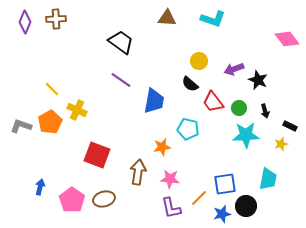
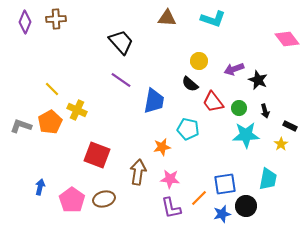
black trapezoid: rotated 12 degrees clockwise
yellow star: rotated 16 degrees counterclockwise
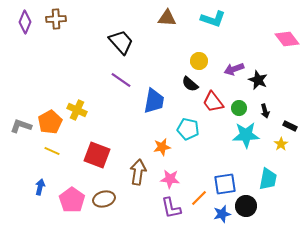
yellow line: moved 62 px down; rotated 21 degrees counterclockwise
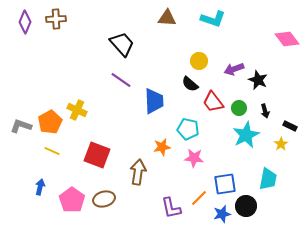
black trapezoid: moved 1 px right, 2 px down
blue trapezoid: rotated 12 degrees counterclockwise
cyan star: rotated 24 degrees counterclockwise
pink star: moved 24 px right, 21 px up
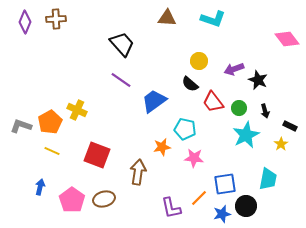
blue trapezoid: rotated 124 degrees counterclockwise
cyan pentagon: moved 3 px left
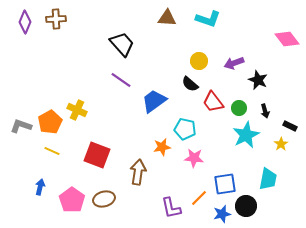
cyan L-shape: moved 5 px left
purple arrow: moved 6 px up
